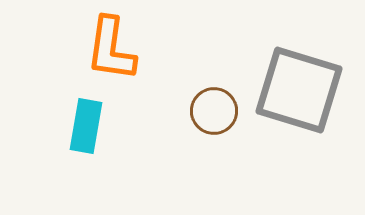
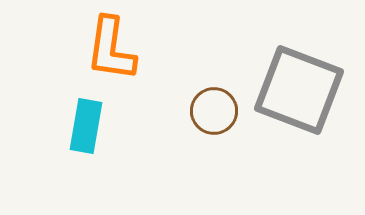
gray square: rotated 4 degrees clockwise
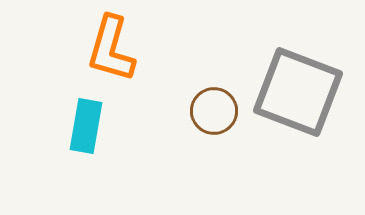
orange L-shape: rotated 8 degrees clockwise
gray square: moved 1 px left, 2 px down
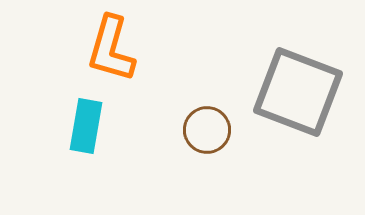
brown circle: moved 7 px left, 19 px down
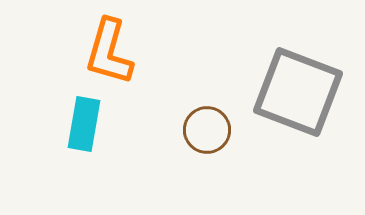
orange L-shape: moved 2 px left, 3 px down
cyan rectangle: moved 2 px left, 2 px up
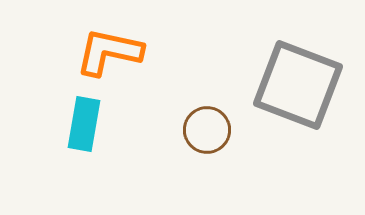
orange L-shape: rotated 86 degrees clockwise
gray square: moved 7 px up
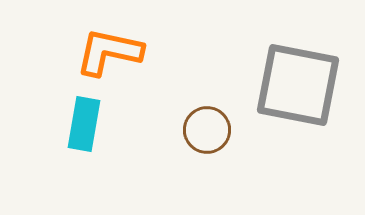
gray square: rotated 10 degrees counterclockwise
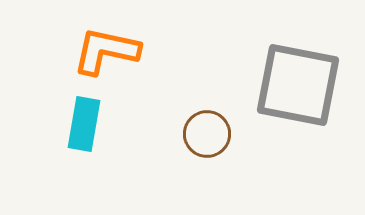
orange L-shape: moved 3 px left, 1 px up
brown circle: moved 4 px down
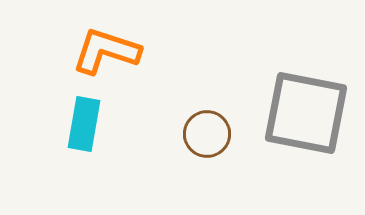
orange L-shape: rotated 6 degrees clockwise
gray square: moved 8 px right, 28 px down
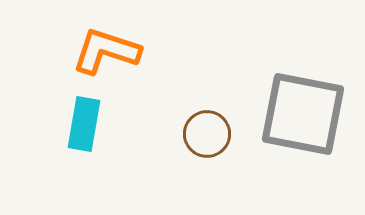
gray square: moved 3 px left, 1 px down
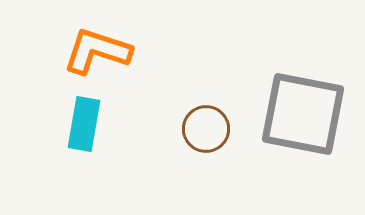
orange L-shape: moved 9 px left
brown circle: moved 1 px left, 5 px up
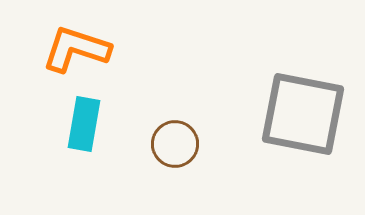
orange L-shape: moved 21 px left, 2 px up
brown circle: moved 31 px left, 15 px down
